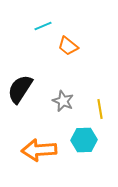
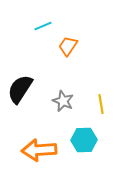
orange trapezoid: rotated 85 degrees clockwise
yellow line: moved 1 px right, 5 px up
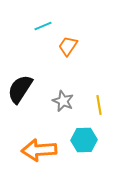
yellow line: moved 2 px left, 1 px down
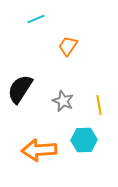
cyan line: moved 7 px left, 7 px up
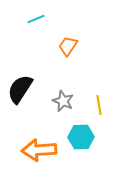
cyan hexagon: moved 3 px left, 3 px up
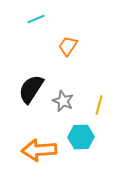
black semicircle: moved 11 px right
yellow line: rotated 24 degrees clockwise
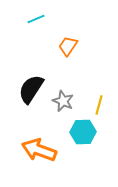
cyan hexagon: moved 2 px right, 5 px up
orange arrow: rotated 24 degrees clockwise
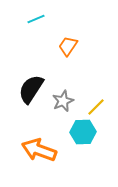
gray star: rotated 25 degrees clockwise
yellow line: moved 3 px left, 2 px down; rotated 30 degrees clockwise
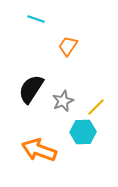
cyan line: rotated 42 degrees clockwise
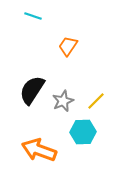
cyan line: moved 3 px left, 3 px up
black semicircle: moved 1 px right, 1 px down
yellow line: moved 6 px up
